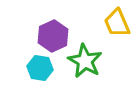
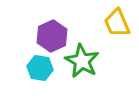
purple hexagon: moved 1 px left
green star: moved 3 px left
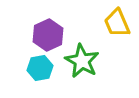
purple hexagon: moved 4 px left, 1 px up
cyan hexagon: rotated 20 degrees counterclockwise
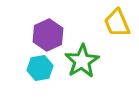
green star: rotated 12 degrees clockwise
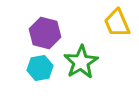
purple hexagon: moved 3 px left, 2 px up; rotated 20 degrees counterclockwise
green star: moved 1 px left, 1 px down
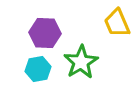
purple hexagon: rotated 12 degrees counterclockwise
cyan hexagon: moved 2 px left, 1 px down
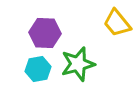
yellow trapezoid: rotated 16 degrees counterclockwise
green star: moved 3 px left, 2 px down; rotated 16 degrees clockwise
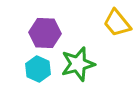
cyan hexagon: rotated 25 degrees counterclockwise
